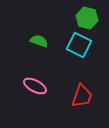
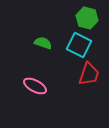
green semicircle: moved 4 px right, 2 px down
red trapezoid: moved 7 px right, 22 px up
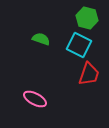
green semicircle: moved 2 px left, 4 px up
pink ellipse: moved 13 px down
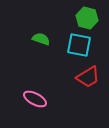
cyan square: rotated 15 degrees counterclockwise
red trapezoid: moved 1 px left, 3 px down; rotated 40 degrees clockwise
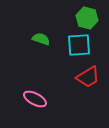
cyan square: rotated 15 degrees counterclockwise
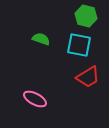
green hexagon: moved 1 px left, 2 px up
cyan square: rotated 15 degrees clockwise
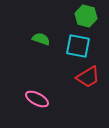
cyan square: moved 1 px left, 1 px down
pink ellipse: moved 2 px right
